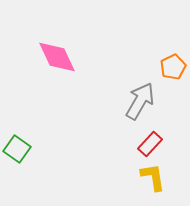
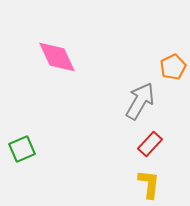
green square: moved 5 px right; rotated 32 degrees clockwise
yellow L-shape: moved 4 px left, 7 px down; rotated 16 degrees clockwise
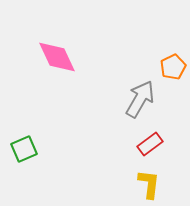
gray arrow: moved 2 px up
red rectangle: rotated 10 degrees clockwise
green square: moved 2 px right
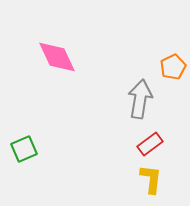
gray arrow: rotated 21 degrees counterclockwise
yellow L-shape: moved 2 px right, 5 px up
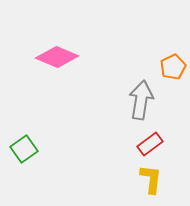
pink diamond: rotated 42 degrees counterclockwise
gray arrow: moved 1 px right, 1 px down
green square: rotated 12 degrees counterclockwise
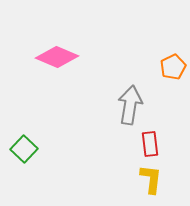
gray arrow: moved 11 px left, 5 px down
red rectangle: rotated 60 degrees counterclockwise
green square: rotated 12 degrees counterclockwise
